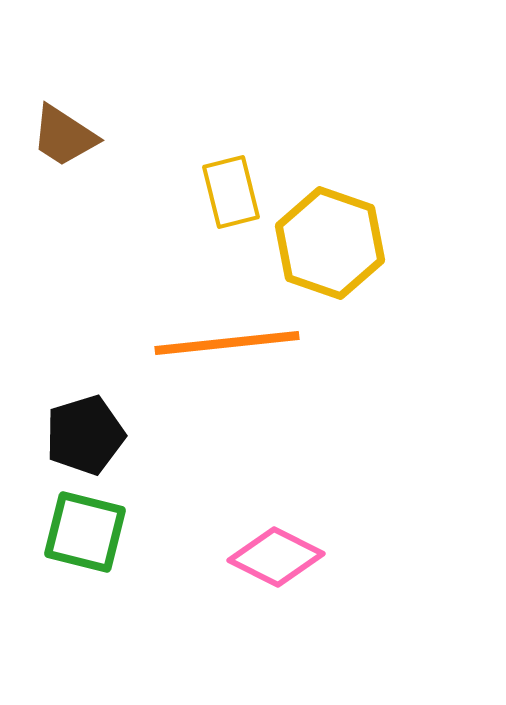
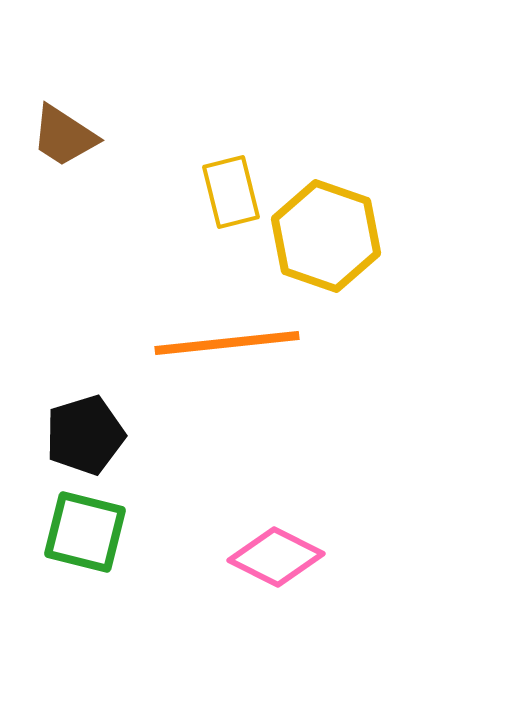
yellow hexagon: moved 4 px left, 7 px up
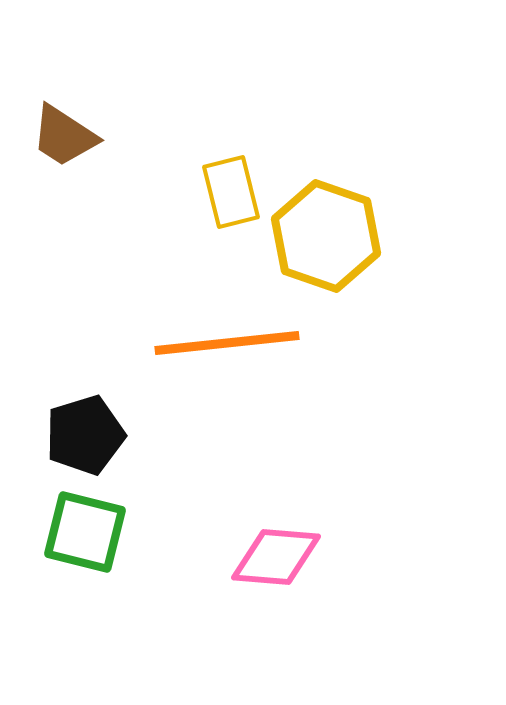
pink diamond: rotated 22 degrees counterclockwise
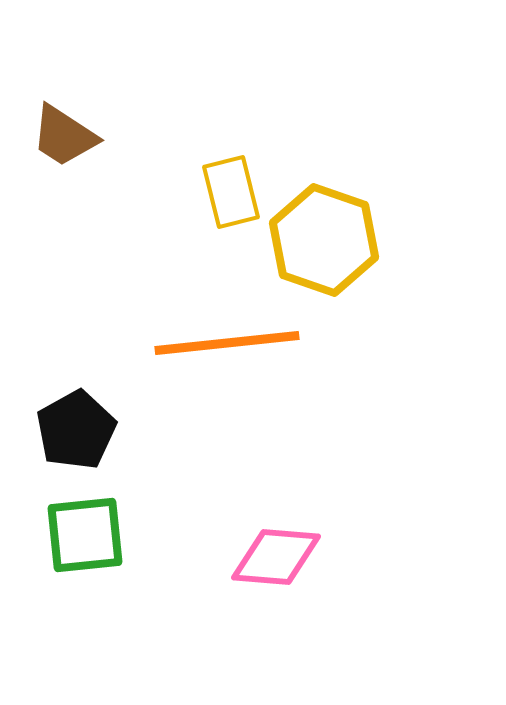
yellow hexagon: moved 2 px left, 4 px down
black pentagon: moved 9 px left, 5 px up; rotated 12 degrees counterclockwise
green square: moved 3 px down; rotated 20 degrees counterclockwise
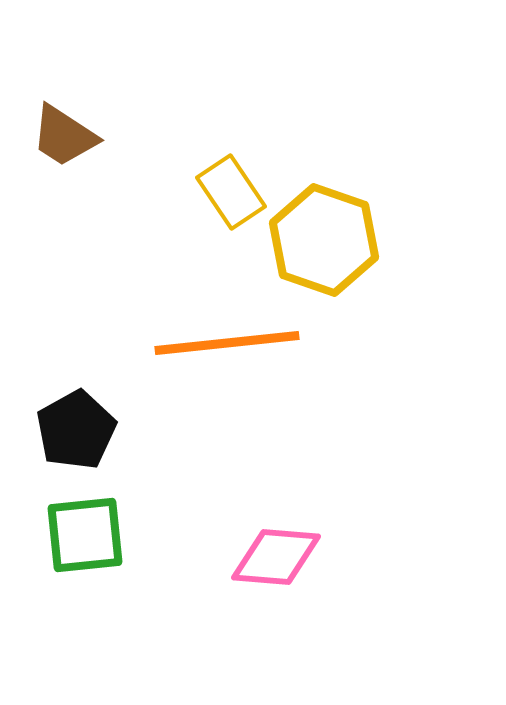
yellow rectangle: rotated 20 degrees counterclockwise
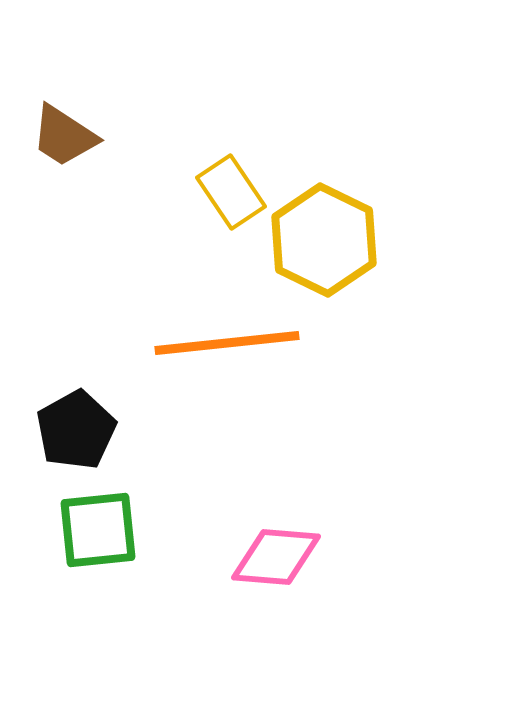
yellow hexagon: rotated 7 degrees clockwise
green square: moved 13 px right, 5 px up
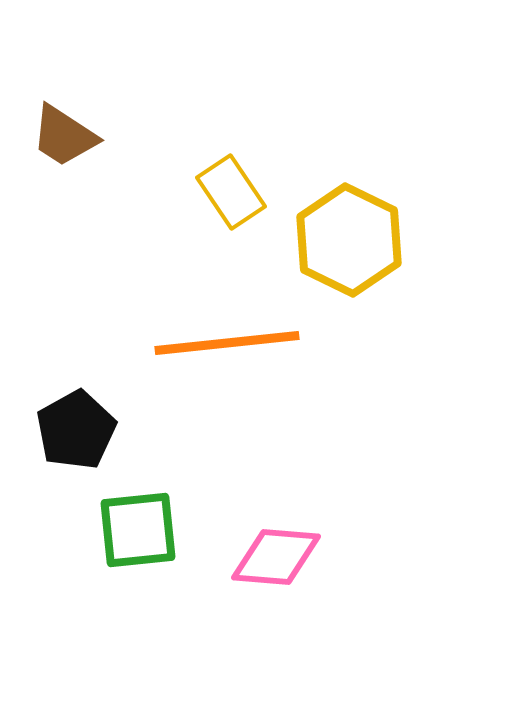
yellow hexagon: moved 25 px right
green square: moved 40 px right
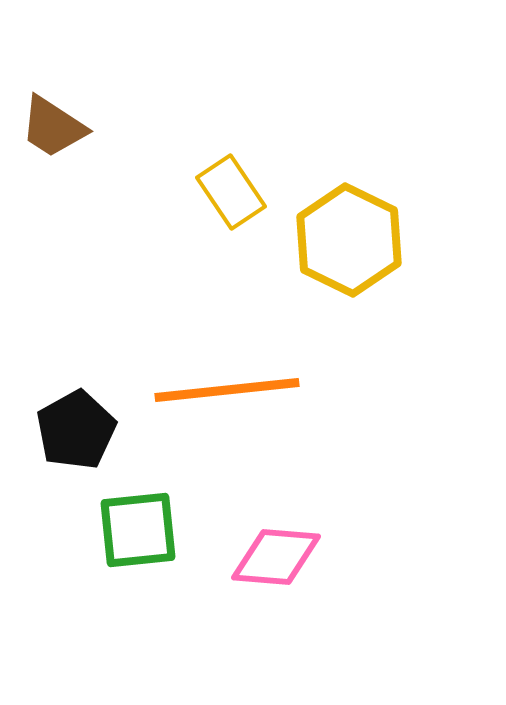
brown trapezoid: moved 11 px left, 9 px up
orange line: moved 47 px down
